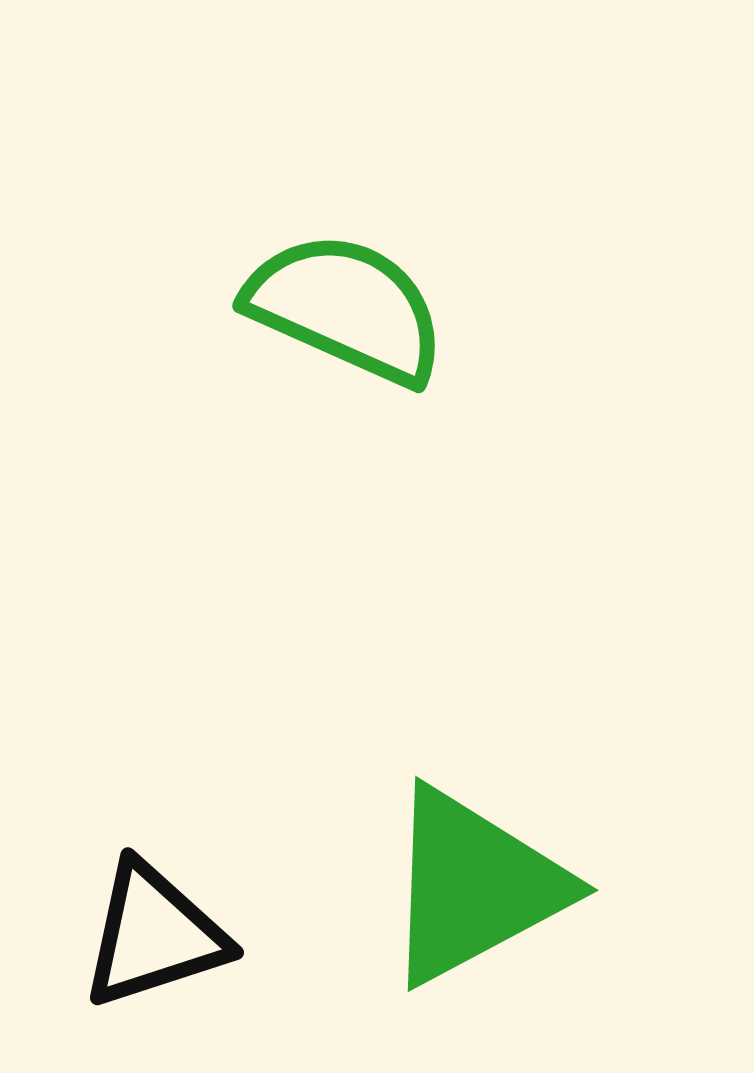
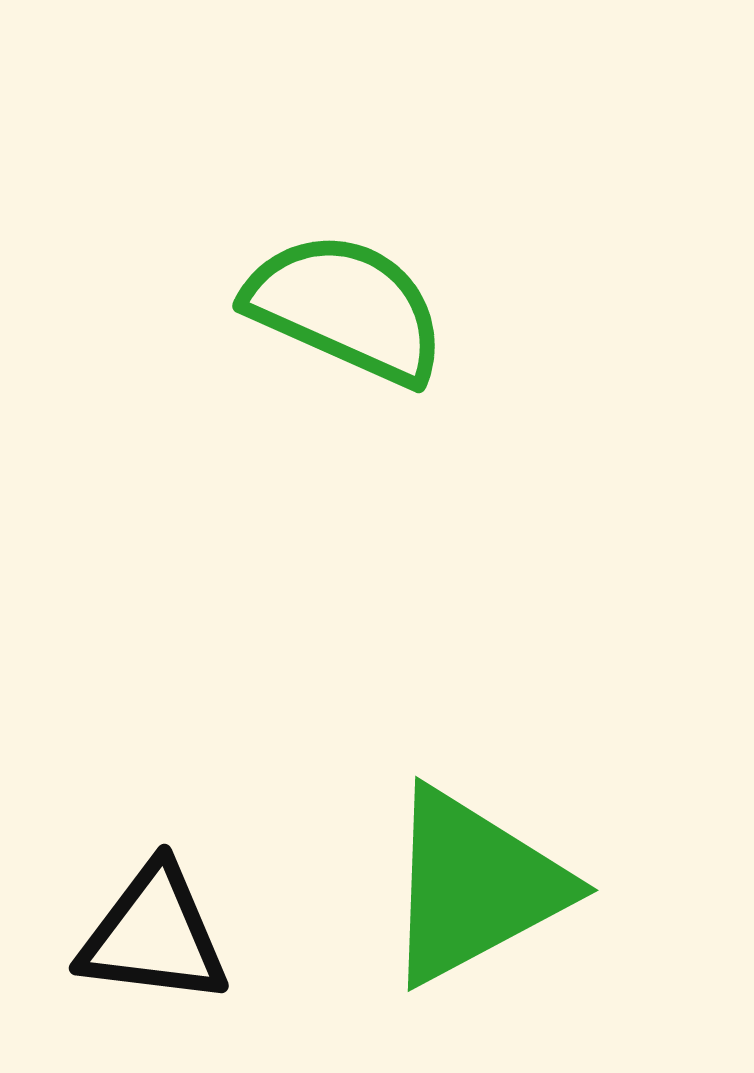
black triangle: rotated 25 degrees clockwise
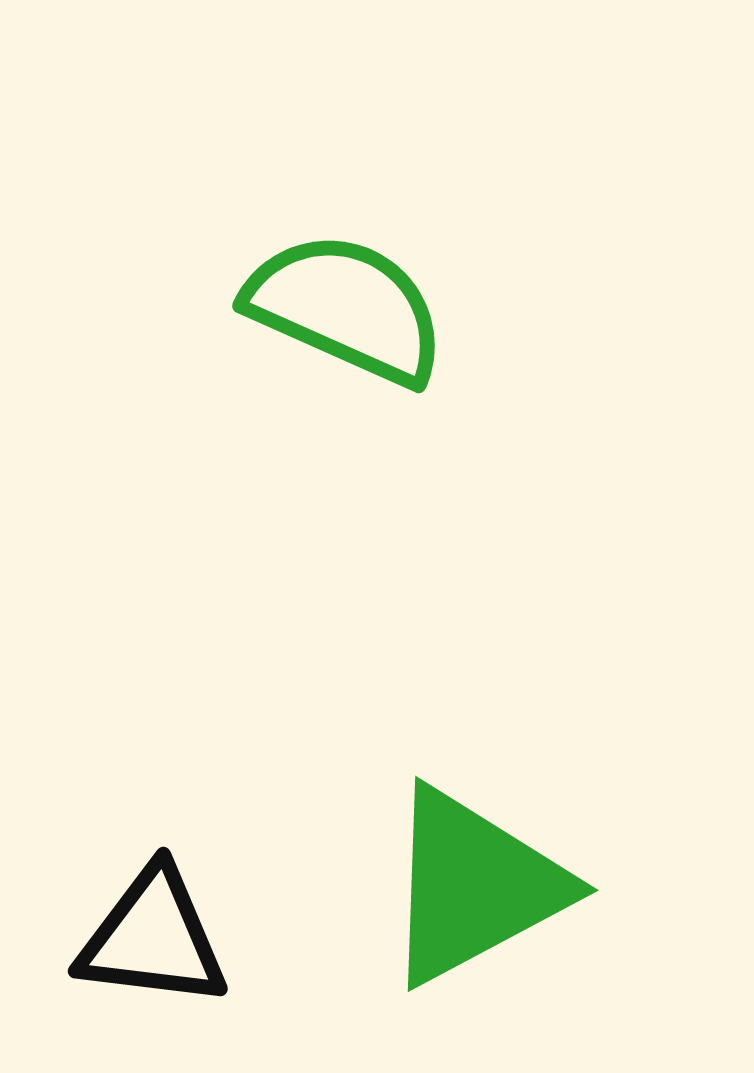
black triangle: moved 1 px left, 3 px down
